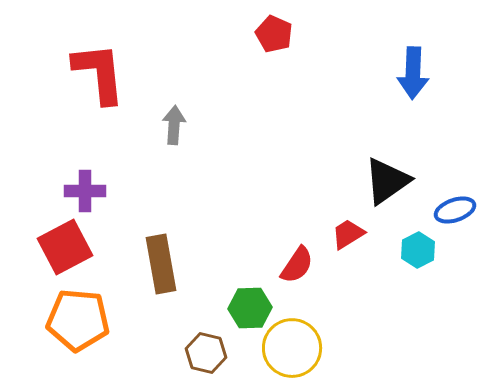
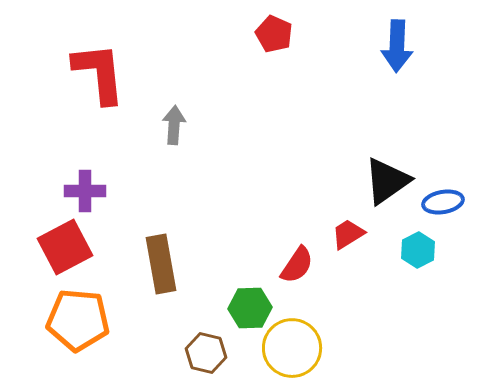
blue arrow: moved 16 px left, 27 px up
blue ellipse: moved 12 px left, 8 px up; rotated 9 degrees clockwise
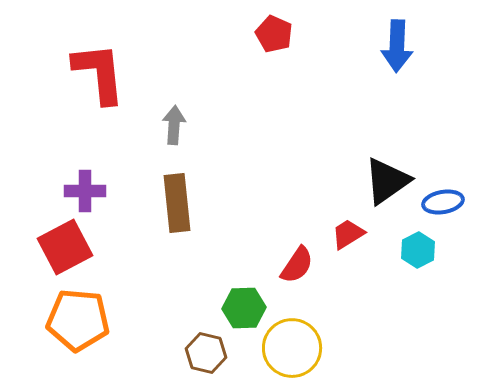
brown rectangle: moved 16 px right, 61 px up; rotated 4 degrees clockwise
green hexagon: moved 6 px left
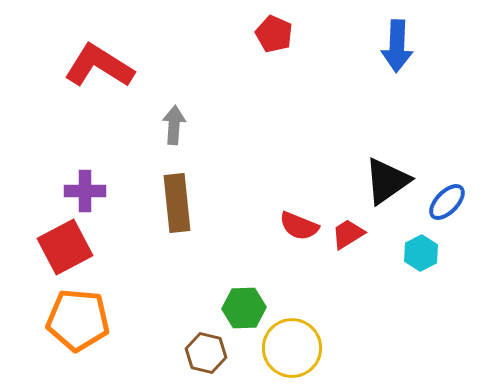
red L-shape: moved 7 px up; rotated 52 degrees counterclockwise
blue ellipse: moved 4 px right; rotated 36 degrees counterclockwise
cyan hexagon: moved 3 px right, 3 px down
red semicircle: moved 2 px right, 39 px up; rotated 78 degrees clockwise
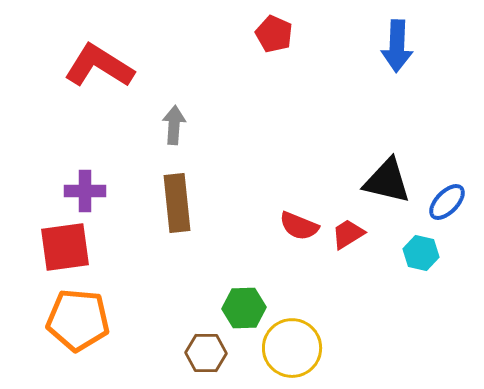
black triangle: rotated 48 degrees clockwise
red square: rotated 20 degrees clockwise
cyan hexagon: rotated 20 degrees counterclockwise
brown hexagon: rotated 12 degrees counterclockwise
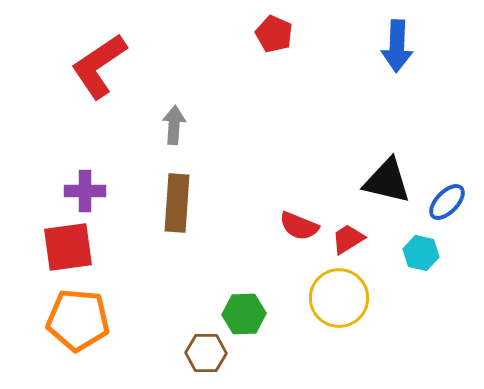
red L-shape: rotated 66 degrees counterclockwise
brown rectangle: rotated 10 degrees clockwise
red trapezoid: moved 5 px down
red square: moved 3 px right
green hexagon: moved 6 px down
yellow circle: moved 47 px right, 50 px up
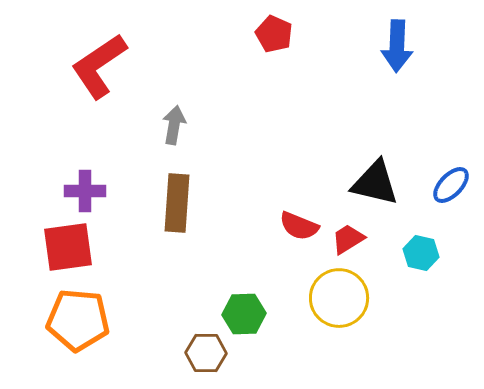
gray arrow: rotated 6 degrees clockwise
black triangle: moved 12 px left, 2 px down
blue ellipse: moved 4 px right, 17 px up
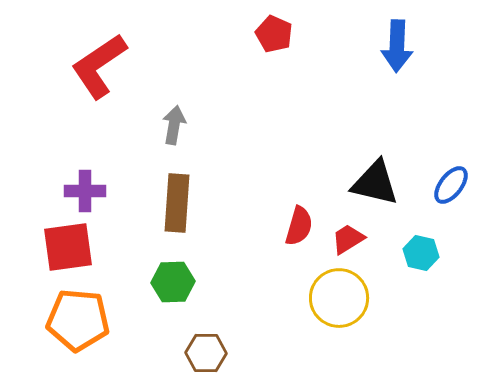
blue ellipse: rotated 6 degrees counterclockwise
red semicircle: rotated 96 degrees counterclockwise
green hexagon: moved 71 px left, 32 px up
